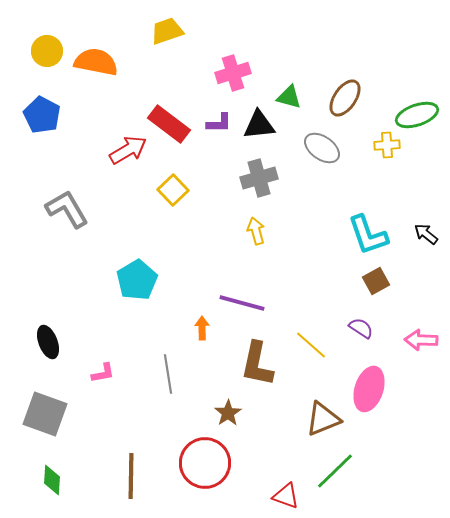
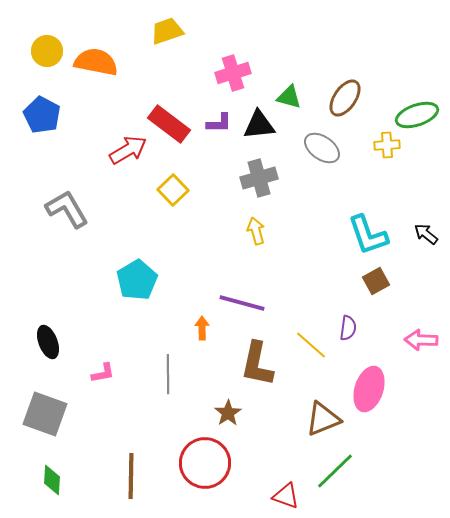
purple semicircle: moved 13 px left; rotated 65 degrees clockwise
gray line: rotated 9 degrees clockwise
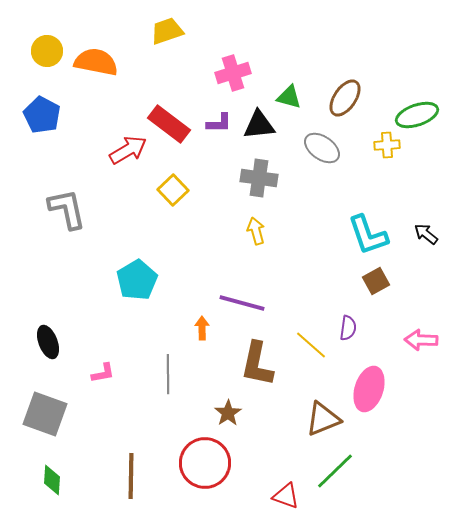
gray cross: rotated 24 degrees clockwise
gray L-shape: rotated 18 degrees clockwise
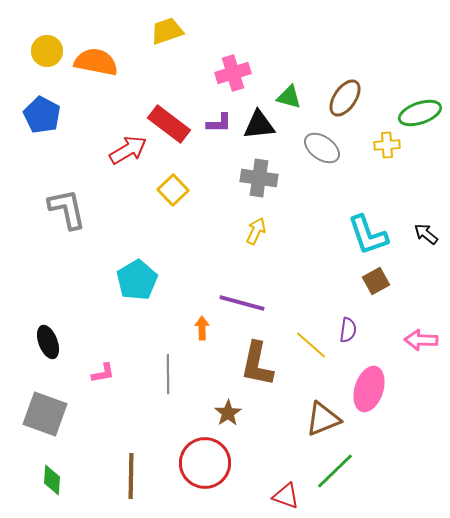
green ellipse: moved 3 px right, 2 px up
yellow arrow: rotated 40 degrees clockwise
purple semicircle: moved 2 px down
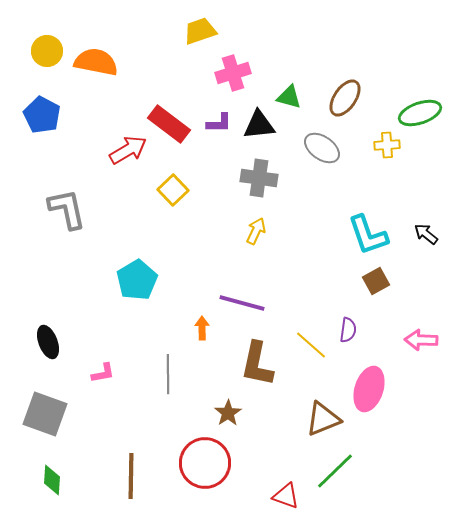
yellow trapezoid: moved 33 px right
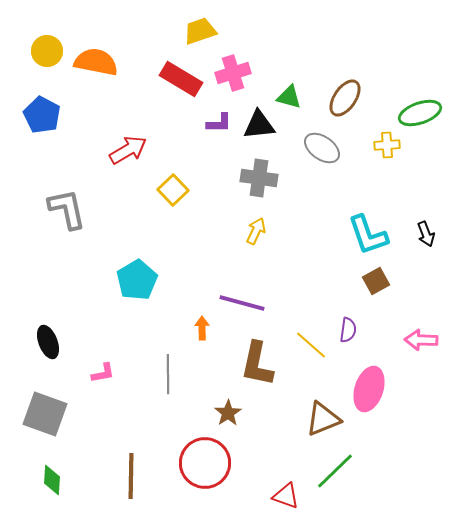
red rectangle: moved 12 px right, 45 px up; rotated 6 degrees counterclockwise
black arrow: rotated 150 degrees counterclockwise
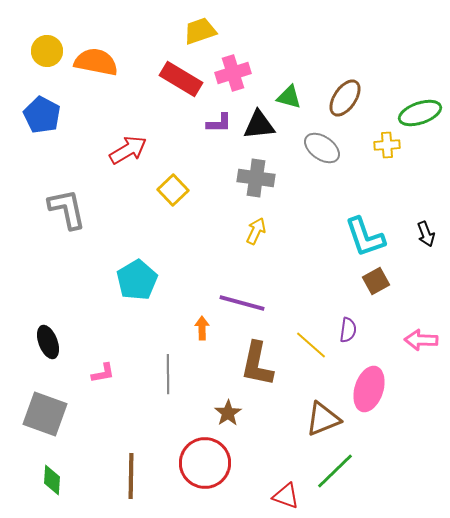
gray cross: moved 3 px left
cyan L-shape: moved 3 px left, 2 px down
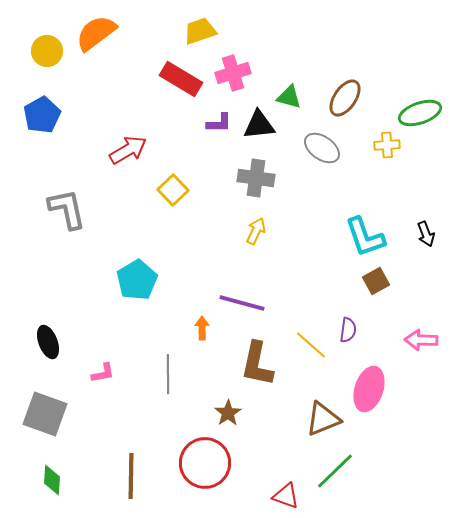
orange semicircle: moved 29 px up; rotated 48 degrees counterclockwise
blue pentagon: rotated 15 degrees clockwise
